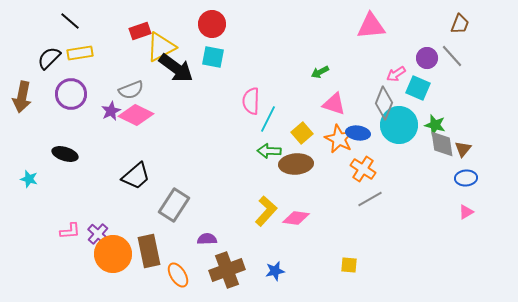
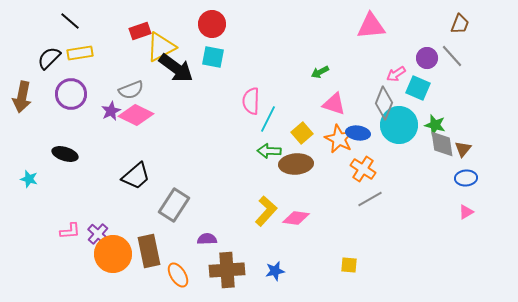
brown cross at (227, 270): rotated 16 degrees clockwise
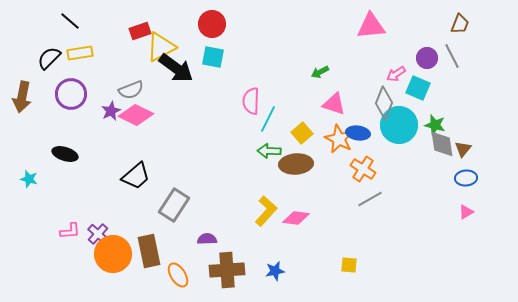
gray line at (452, 56): rotated 15 degrees clockwise
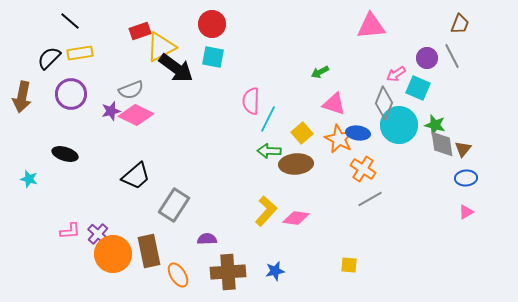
purple star at (111, 111): rotated 12 degrees clockwise
brown cross at (227, 270): moved 1 px right, 2 px down
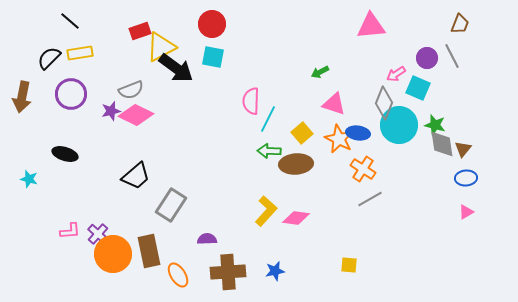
gray rectangle at (174, 205): moved 3 px left
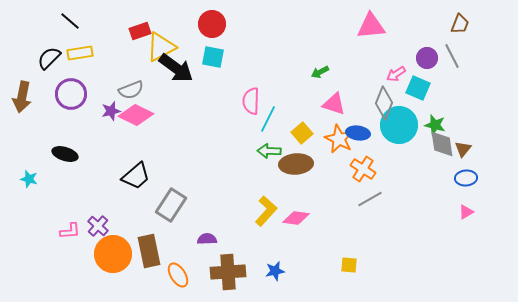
purple cross at (98, 234): moved 8 px up
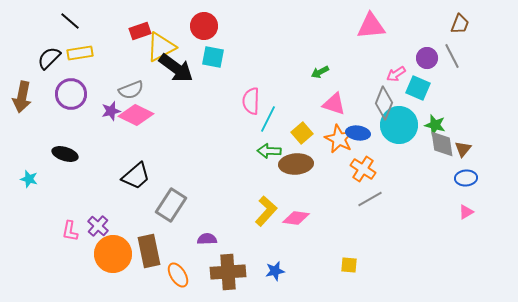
red circle at (212, 24): moved 8 px left, 2 px down
pink L-shape at (70, 231): rotated 105 degrees clockwise
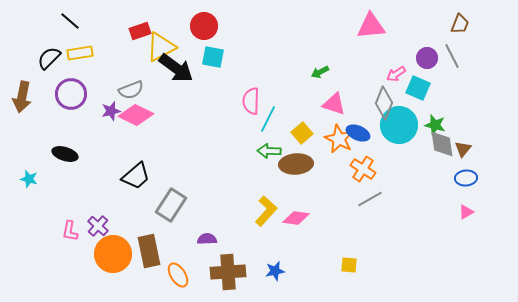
blue ellipse at (358, 133): rotated 15 degrees clockwise
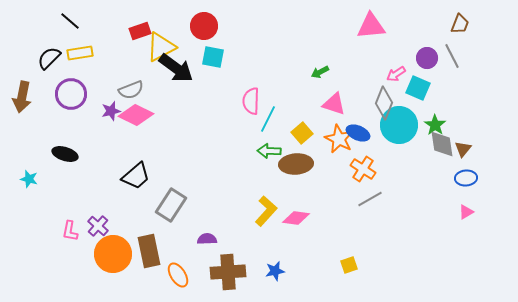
green star at (435, 125): rotated 20 degrees clockwise
yellow square at (349, 265): rotated 24 degrees counterclockwise
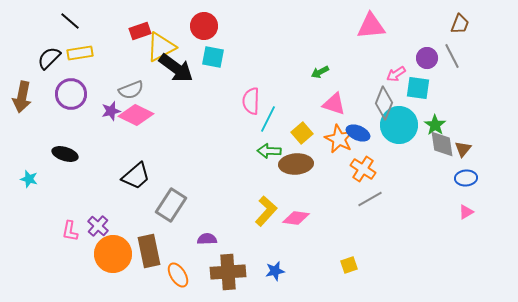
cyan square at (418, 88): rotated 15 degrees counterclockwise
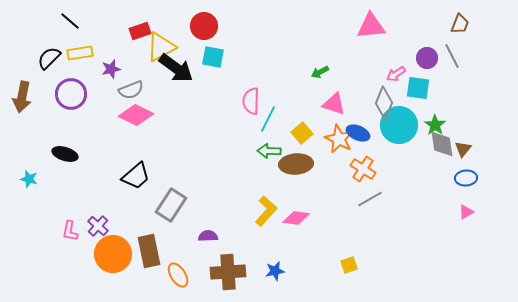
purple star at (111, 111): moved 42 px up
purple semicircle at (207, 239): moved 1 px right, 3 px up
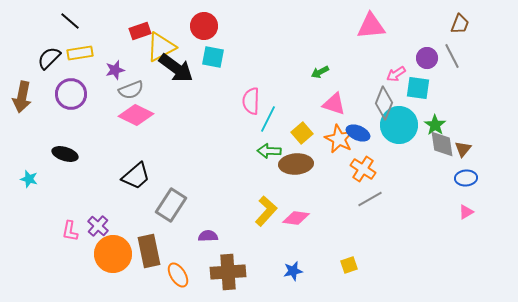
purple star at (111, 69): moved 4 px right, 1 px down
blue star at (275, 271): moved 18 px right
